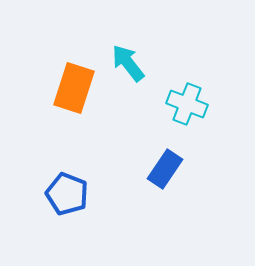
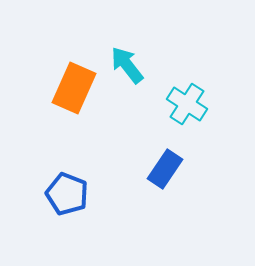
cyan arrow: moved 1 px left, 2 px down
orange rectangle: rotated 6 degrees clockwise
cyan cross: rotated 12 degrees clockwise
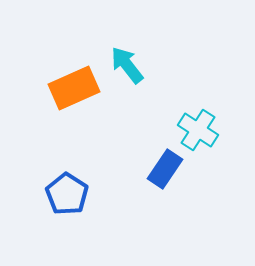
orange rectangle: rotated 42 degrees clockwise
cyan cross: moved 11 px right, 26 px down
blue pentagon: rotated 12 degrees clockwise
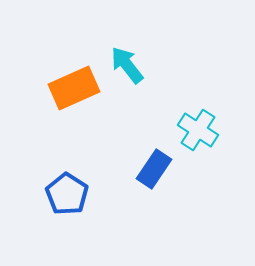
blue rectangle: moved 11 px left
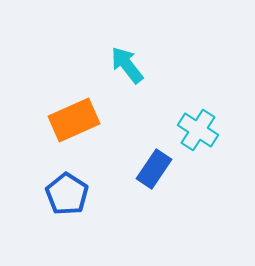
orange rectangle: moved 32 px down
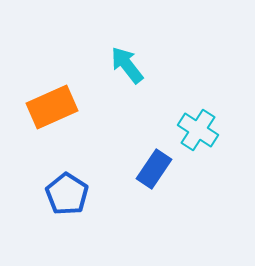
orange rectangle: moved 22 px left, 13 px up
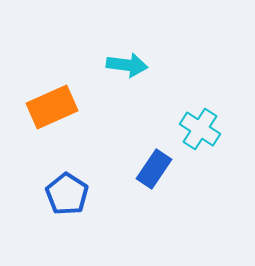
cyan arrow: rotated 135 degrees clockwise
cyan cross: moved 2 px right, 1 px up
